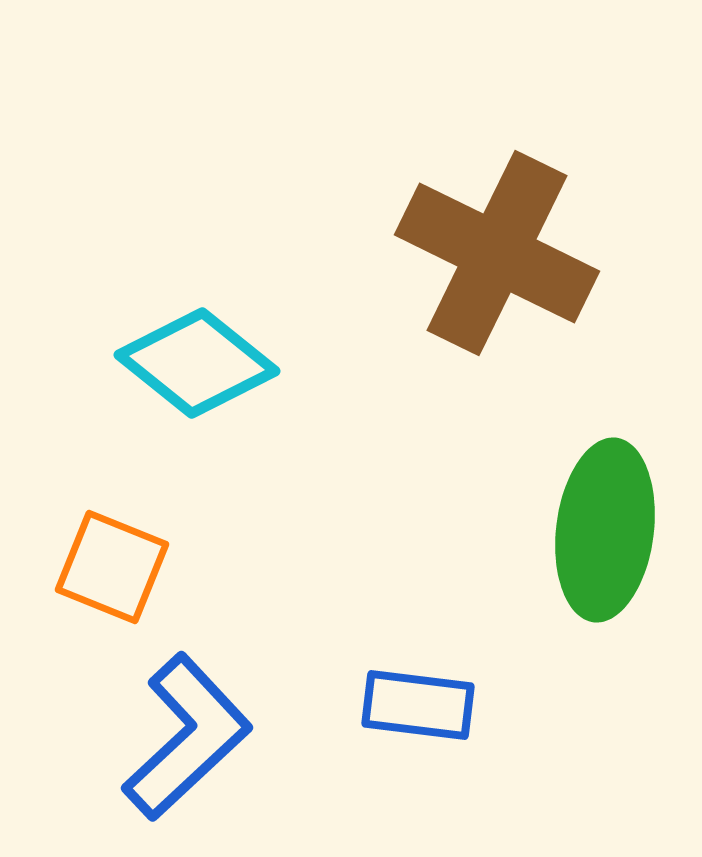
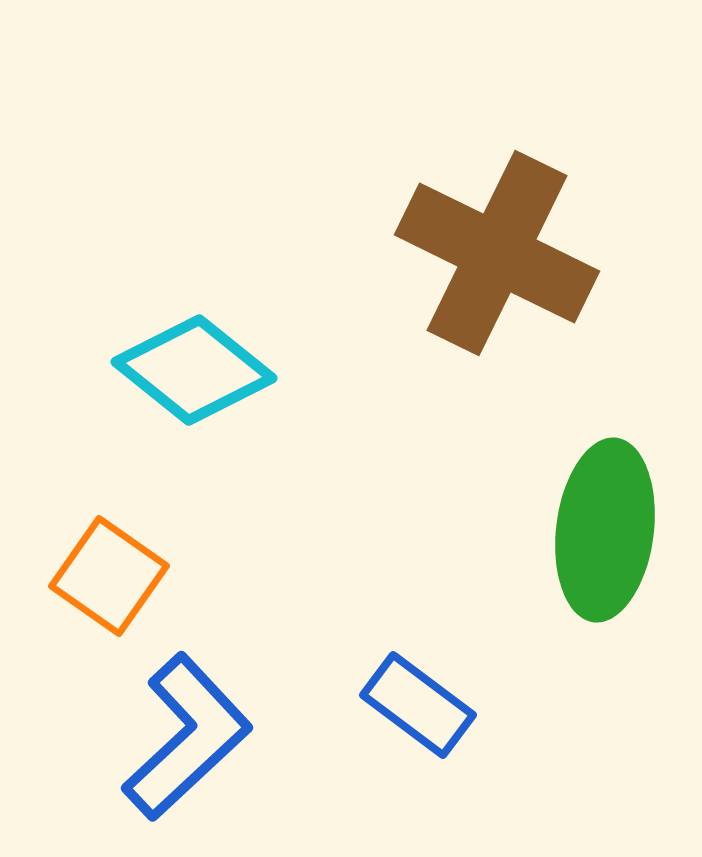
cyan diamond: moved 3 px left, 7 px down
orange square: moved 3 px left, 9 px down; rotated 13 degrees clockwise
blue rectangle: rotated 30 degrees clockwise
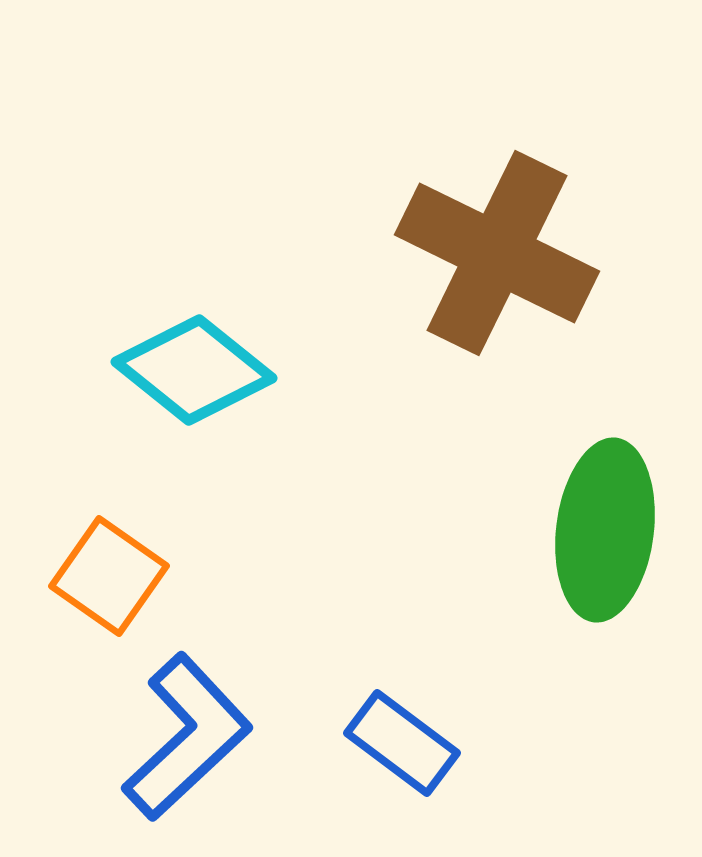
blue rectangle: moved 16 px left, 38 px down
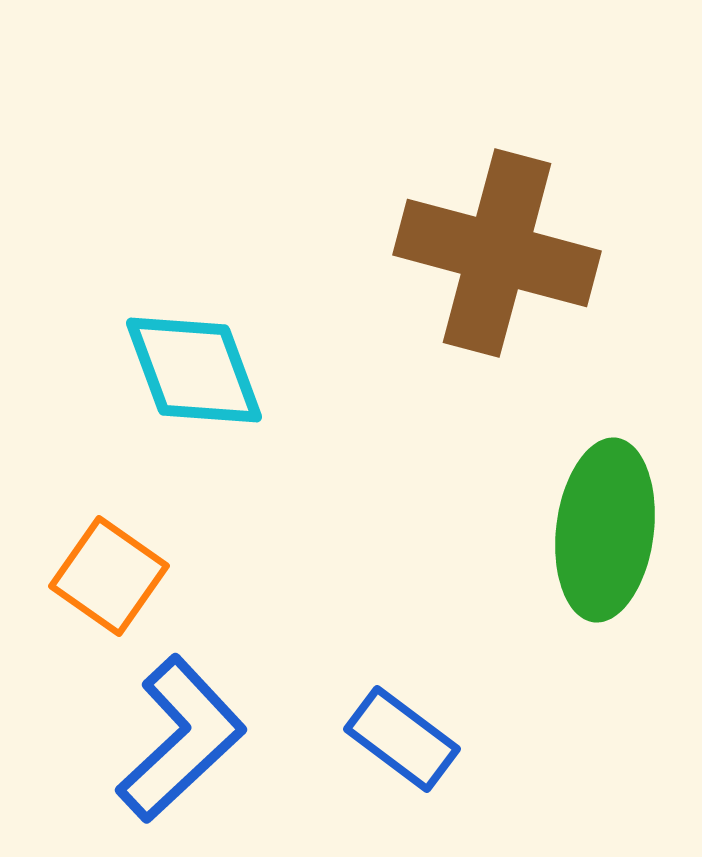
brown cross: rotated 11 degrees counterclockwise
cyan diamond: rotated 31 degrees clockwise
blue L-shape: moved 6 px left, 2 px down
blue rectangle: moved 4 px up
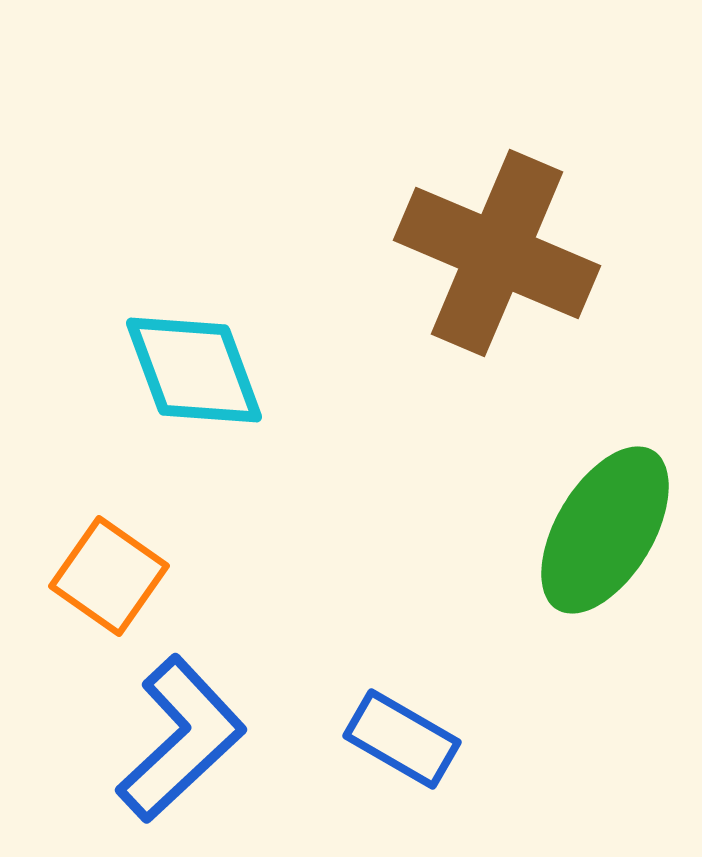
brown cross: rotated 8 degrees clockwise
green ellipse: rotated 24 degrees clockwise
blue rectangle: rotated 7 degrees counterclockwise
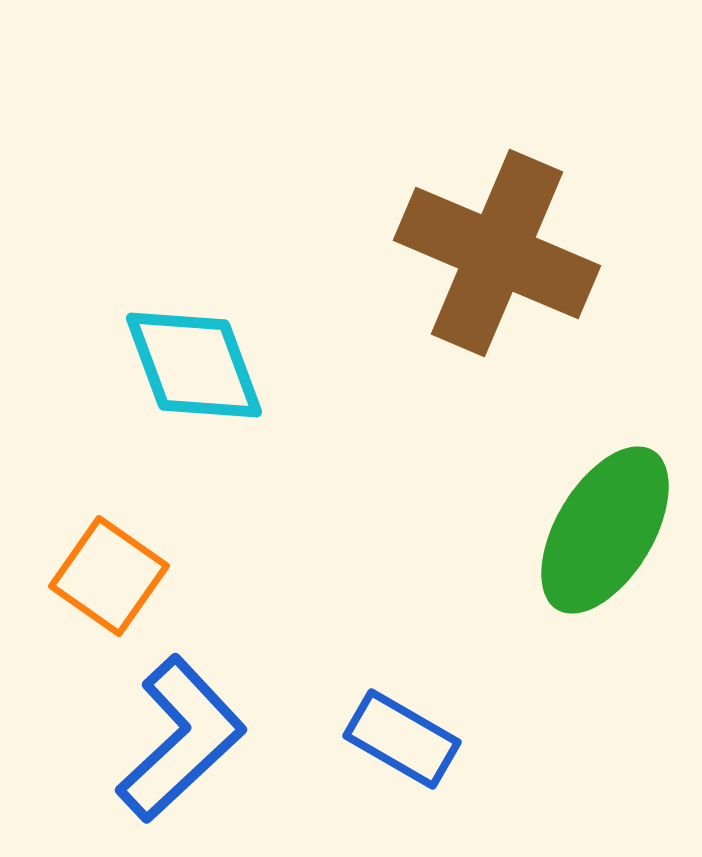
cyan diamond: moved 5 px up
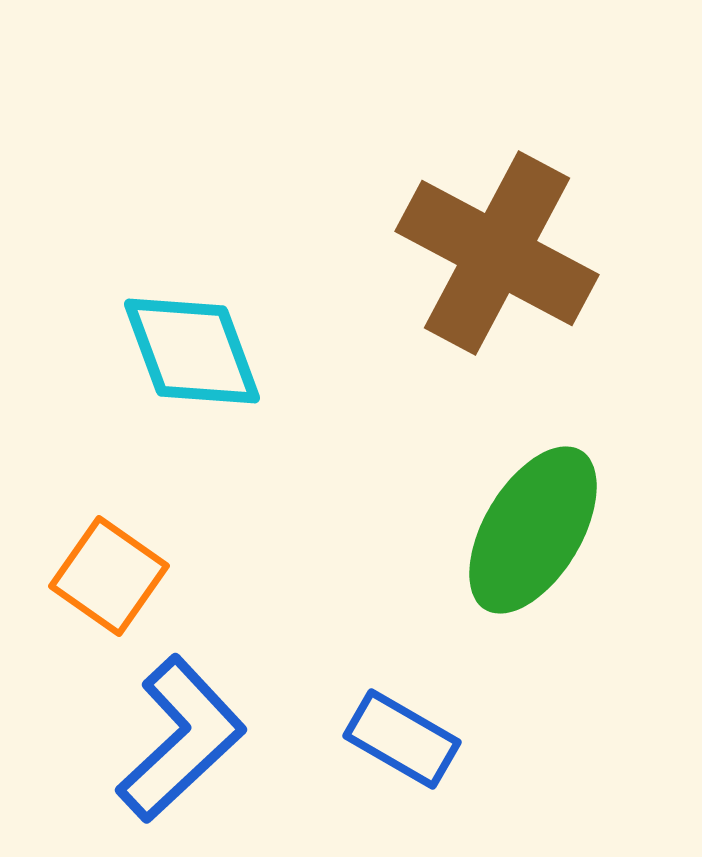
brown cross: rotated 5 degrees clockwise
cyan diamond: moved 2 px left, 14 px up
green ellipse: moved 72 px left
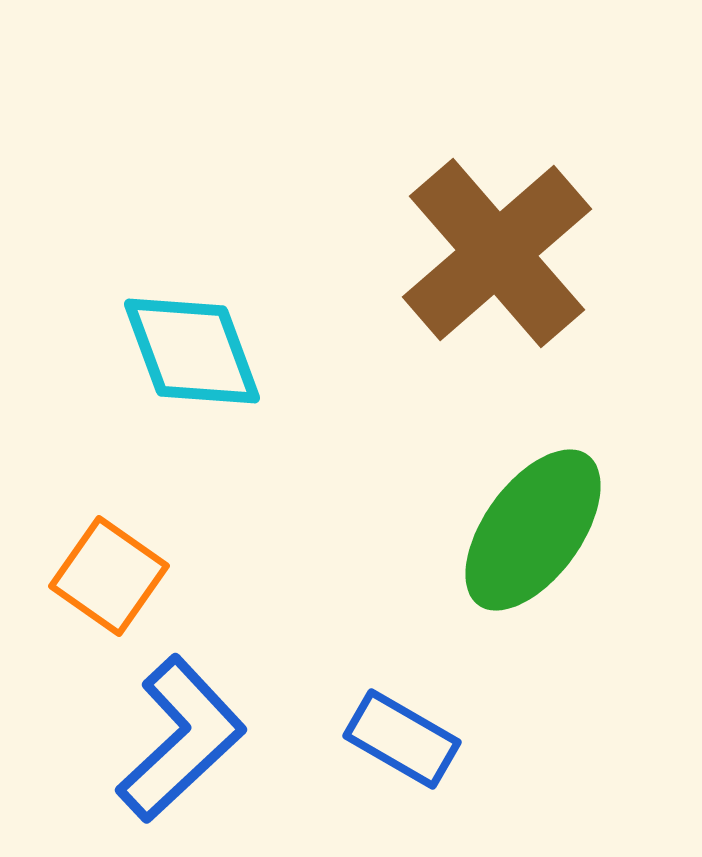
brown cross: rotated 21 degrees clockwise
green ellipse: rotated 5 degrees clockwise
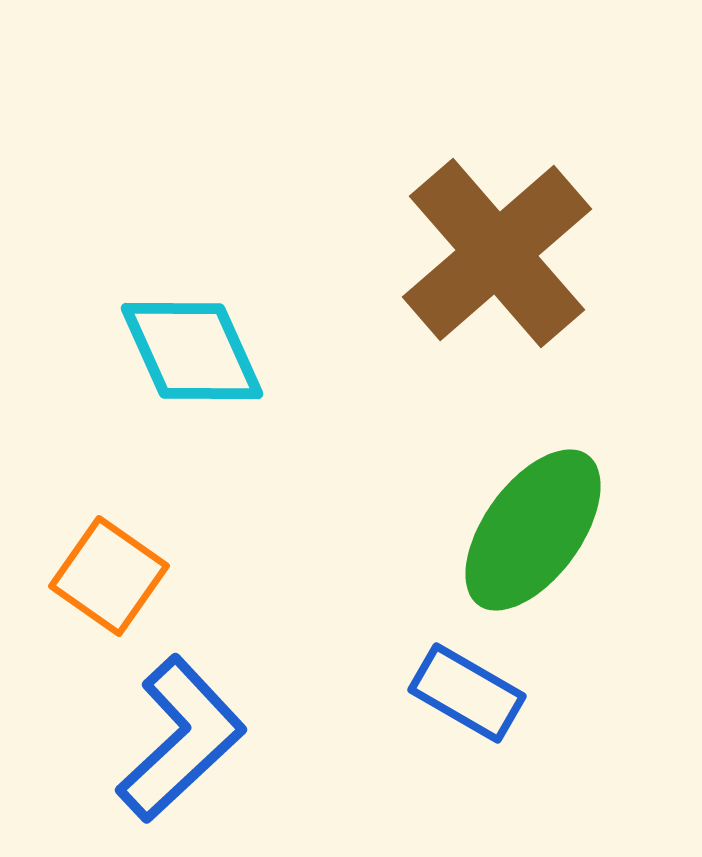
cyan diamond: rotated 4 degrees counterclockwise
blue rectangle: moved 65 px right, 46 px up
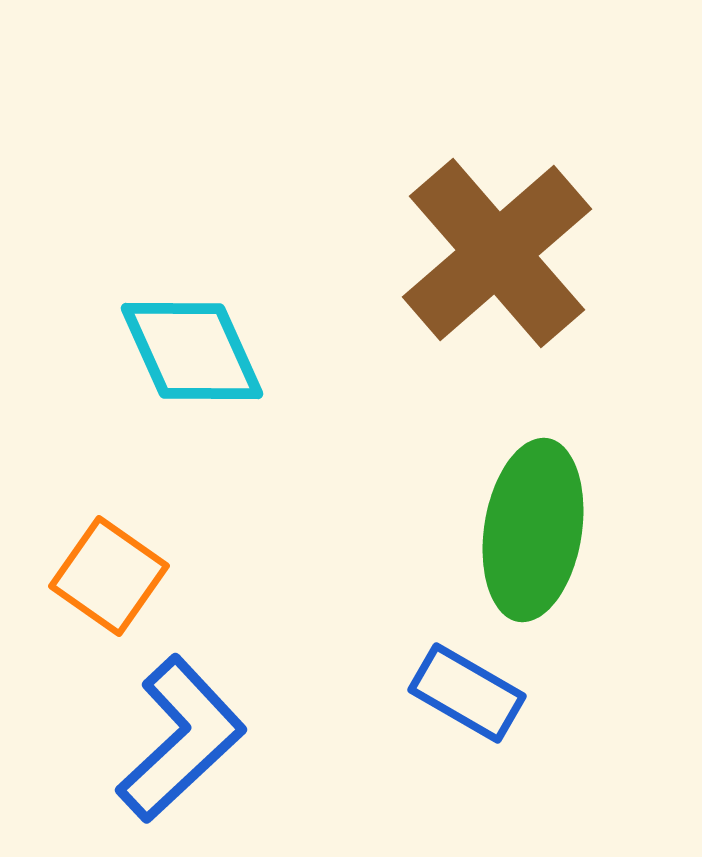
green ellipse: rotated 27 degrees counterclockwise
